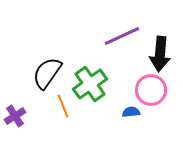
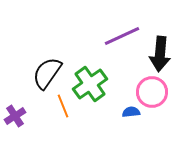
pink circle: moved 1 px right, 2 px down
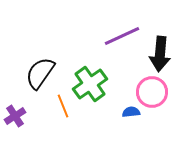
black semicircle: moved 7 px left
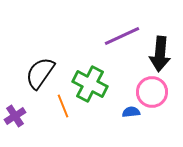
green cross: rotated 28 degrees counterclockwise
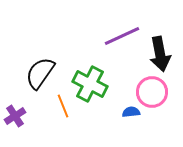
black arrow: rotated 16 degrees counterclockwise
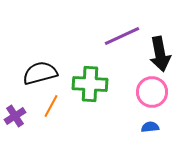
black semicircle: rotated 40 degrees clockwise
green cross: rotated 24 degrees counterclockwise
orange line: moved 12 px left; rotated 50 degrees clockwise
blue semicircle: moved 19 px right, 15 px down
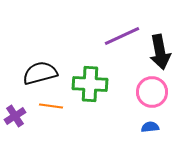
black arrow: moved 2 px up
orange line: rotated 70 degrees clockwise
